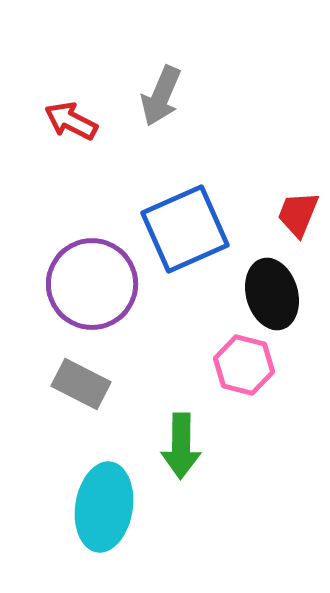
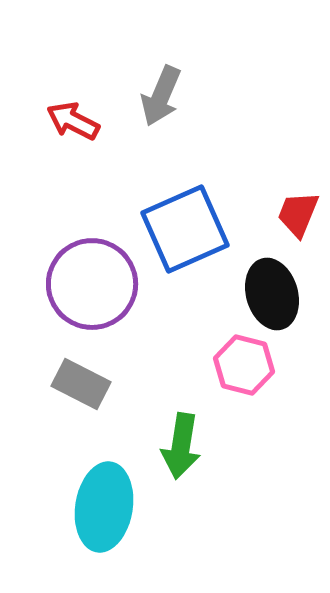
red arrow: moved 2 px right
green arrow: rotated 8 degrees clockwise
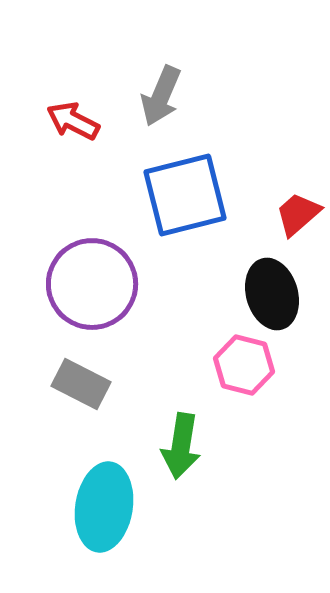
red trapezoid: rotated 27 degrees clockwise
blue square: moved 34 px up; rotated 10 degrees clockwise
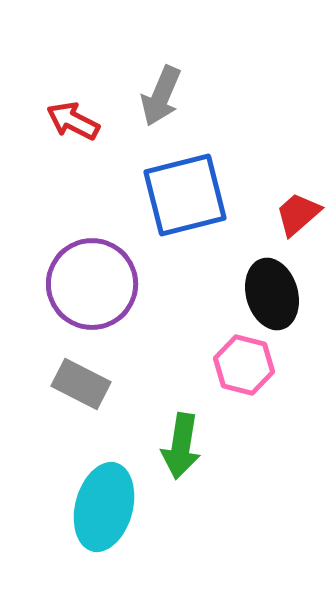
cyan ellipse: rotated 6 degrees clockwise
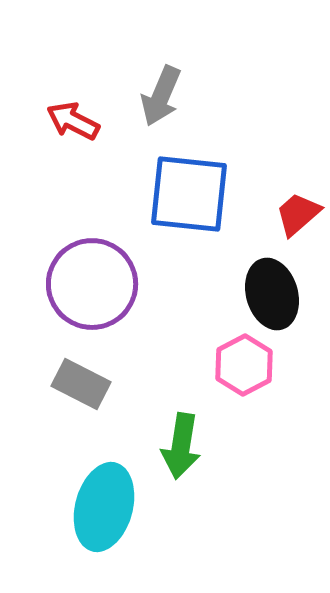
blue square: moved 4 px right, 1 px up; rotated 20 degrees clockwise
pink hexagon: rotated 18 degrees clockwise
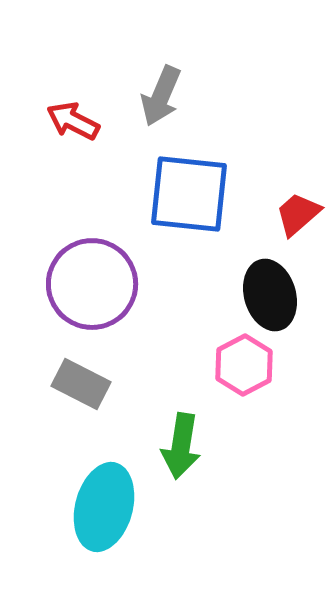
black ellipse: moved 2 px left, 1 px down
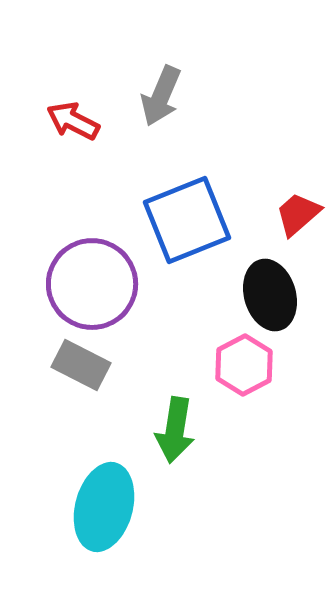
blue square: moved 2 px left, 26 px down; rotated 28 degrees counterclockwise
gray rectangle: moved 19 px up
green arrow: moved 6 px left, 16 px up
